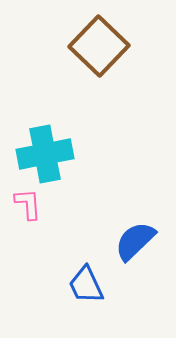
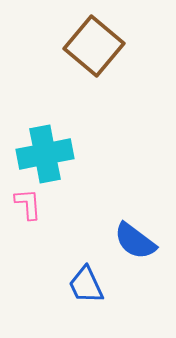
brown square: moved 5 px left; rotated 4 degrees counterclockwise
blue semicircle: rotated 99 degrees counterclockwise
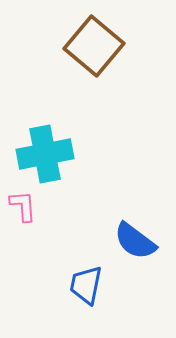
pink L-shape: moved 5 px left, 2 px down
blue trapezoid: rotated 36 degrees clockwise
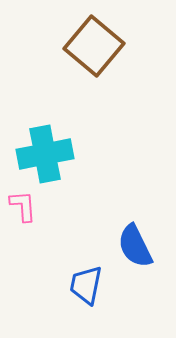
blue semicircle: moved 5 px down; rotated 27 degrees clockwise
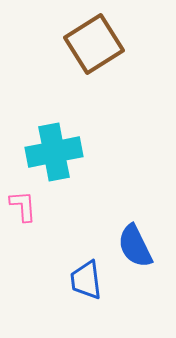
brown square: moved 2 px up; rotated 18 degrees clockwise
cyan cross: moved 9 px right, 2 px up
blue trapezoid: moved 5 px up; rotated 18 degrees counterclockwise
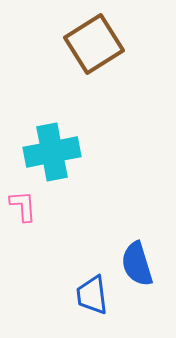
cyan cross: moved 2 px left
blue semicircle: moved 2 px right, 18 px down; rotated 9 degrees clockwise
blue trapezoid: moved 6 px right, 15 px down
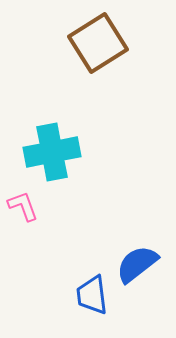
brown square: moved 4 px right, 1 px up
pink L-shape: rotated 16 degrees counterclockwise
blue semicircle: rotated 69 degrees clockwise
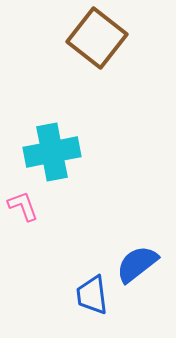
brown square: moved 1 px left, 5 px up; rotated 20 degrees counterclockwise
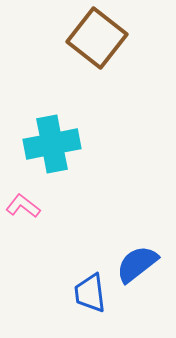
cyan cross: moved 8 px up
pink L-shape: rotated 32 degrees counterclockwise
blue trapezoid: moved 2 px left, 2 px up
